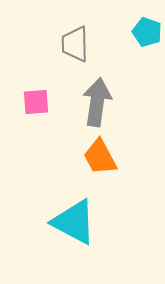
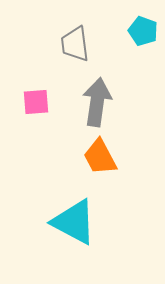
cyan pentagon: moved 4 px left, 1 px up
gray trapezoid: rotated 6 degrees counterclockwise
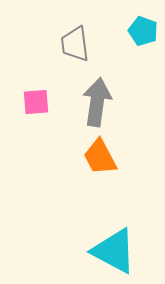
cyan triangle: moved 40 px right, 29 px down
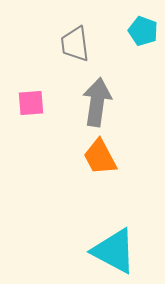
pink square: moved 5 px left, 1 px down
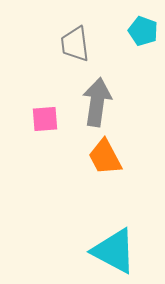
pink square: moved 14 px right, 16 px down
orange trapezoid: moved 5 px right
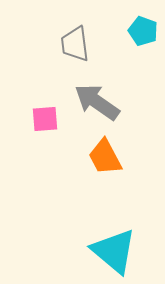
gray arrow: rotated 63 degrees counterclockwise
cyan triangle: rotated 12 degrees clockwise
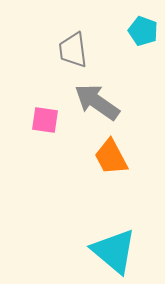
gray trapezoid: moved 2 px left, 6 px down
pink square: moved 1 px down; rotated 12 degrees clockwise
orange trapezoid: moved 6 px right
